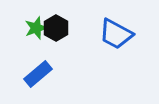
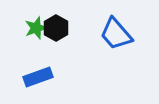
blue trapezoid: rotated 21 degrees clockwise
blue rectangle: moved 3 px down; rotated 20 degrees clockwise
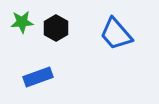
green star: moved 14 px left, 6 px up; rotated 15 degrees clockwise
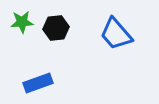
black hexagon: rotated 25 degrees clockwise
blue rectangle: moved 6 px down
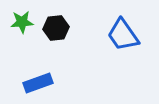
blue trapezoid: moved 7 px right, 1 px down; rotated 6 degrees clockwise
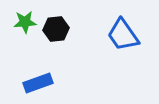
green star: moved 3 px right
black hexagon: moved 1 px down
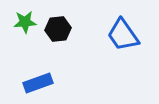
black hexagon: moved 2 px right
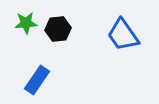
green star: moved 1 px right, 1 px down
blue rectangle: moved 1 px left, 3 px up; rotated 36 degrees counterclockwise
